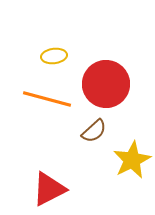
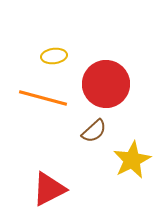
orange line: moved 4 px left, 1 px up
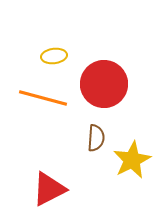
red circle: moved 2 px left
brown semicircle: moved 2 px right, 7 px down; rotated 44 degrees counterclockwise
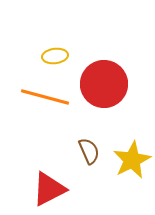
yellow ellipse: moved 1 px right
orange line: moved 2 px right, 1 px up
brown semicircle: moved 7 px left, 13 px down; rotated 28 degrees counterclockwise
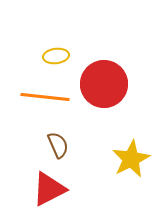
yellow ellipse: moved 1 px right
orange line: rotated 9 degrees counterclockwise
brown semicircle: moved 31 px left, 6 px up
yellow star: moved 1 px left, 1 px up
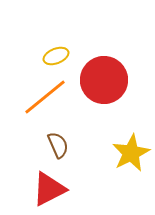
yellow ellipse: rotated 15 degrees counterclockwise
red circle: moved 4 px up
orange line: rotated 45 degrees counterclockwise
yellow star: moved 6 px up
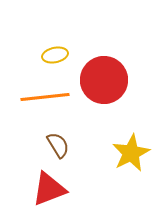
yellow ellipse: moved 1 px left, 1 px up; rotated 10 degrees clockwise
orange line: rotated 33 degrees clockwise
brown semicircle: rotated 8 degrees counterclockwise
red triangle: rotated 6 degrees clockwise
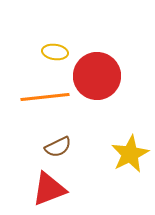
yellow ellipse: moved 3 px up; rotated 20 degrees clockwise
red circle: moved 7 px left, 4 px up
brown semicircle: moved 2 px down; rotated 96 degrees clockwise
yellow star: moved 1 px left, 1 px down
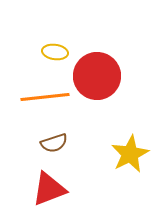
brown semicircle: moved 4 px left, 4 px up; rotated 8 degrees clockwise
